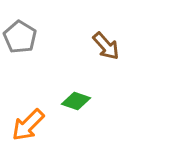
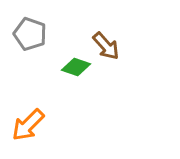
gray pentagon: moved 10 px right, 3 px up; rotated 12 degrees counterclockwise
green diamond: moved 34 px up
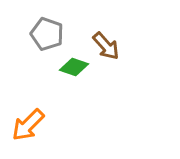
gray pentagon: moved 17 px right
green diamond: moved 2 px left
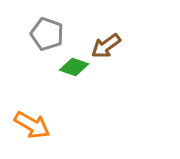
brown arrow: rotated 96 degrees clockwise
orange arrow: moved 4 px right; rotated 105 degrees counterclockwise
